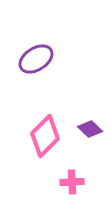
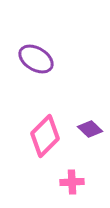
purple ellipse: rotated 64 degrees clockwise
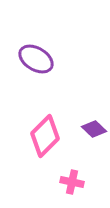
purple diamond: moved 4 px right
pink cross: rotated 15 degrees clockwise
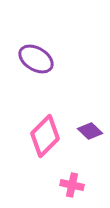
purple diamond: moved 4 px left, 2 px down
pink cross: moved 3 px down
